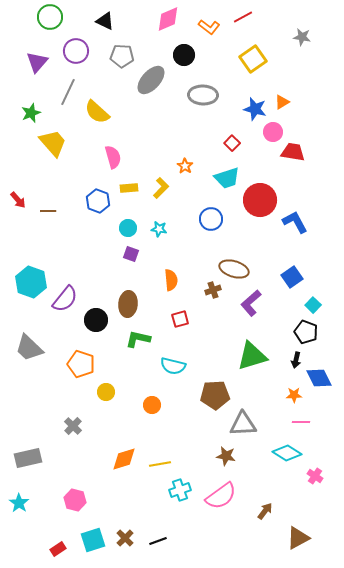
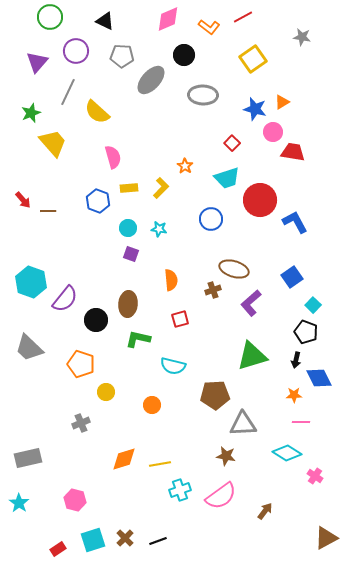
red arrow at (18, 200): moved 5 px right
gray cross at (73, 426): moved 8 px right, 3 px up; rotated 24 degrees clockwise
brown triangle at (298, 538): moved 28 px right
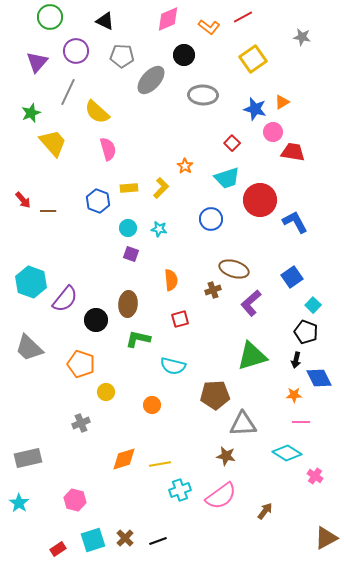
pink semicircle at (113, 157): moved 5 px left, 8 px up
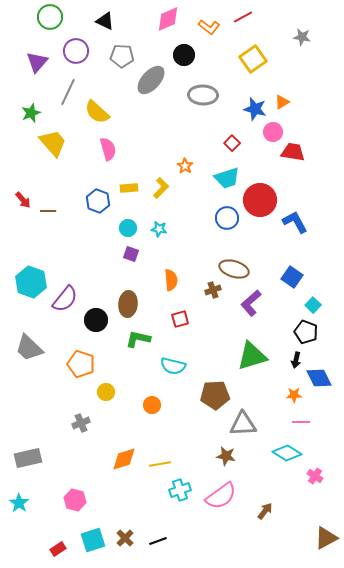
blue circle at (211, 219): moved 16 px right, 1 px up
blue square at (292, 277): rotated 20 degrees counterclockwise
